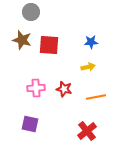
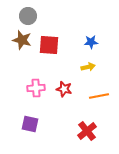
gray circle: moved 3 px left, 4 px down
orange line: moved 3 px right, 1 px up
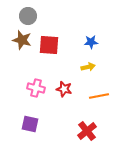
pink cross: rotated 18 degrees clockwise
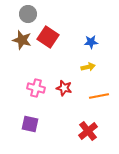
gray circle: moved 2 px up
red square: moved 1 px left, 8 px up; rotated 30 degrees clockwise
red star: moved 1 px up
red cross: moved 1 px right
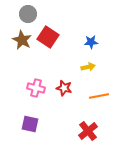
brown star: rotated 12 degrees clockwise
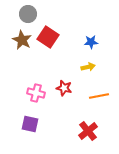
pink cross: moved 5 px down
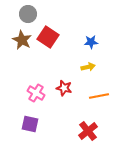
pink cross: rotated 18 degrees clockwise
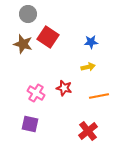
brown star: moved 1 px right, 4 px down; rotated 12 degrees counterclockwise
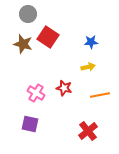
orange line: moved 1 px right, 1 px up
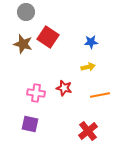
gray circle: moved 2 px left, 2 px up
pink cross: rotated 24 degrees counterclockwise
